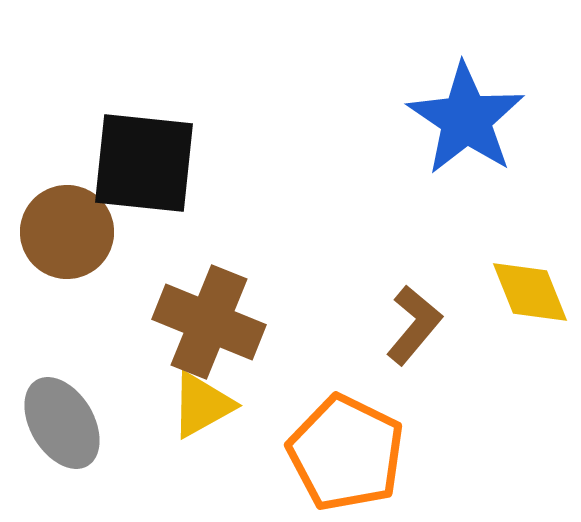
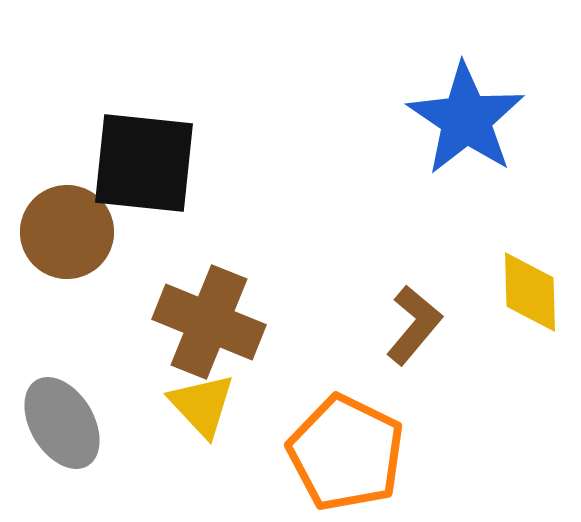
yellow diamond: rotated 20 degrees clockwise
yellow triangle: rotated 44 degrees counterclockwise
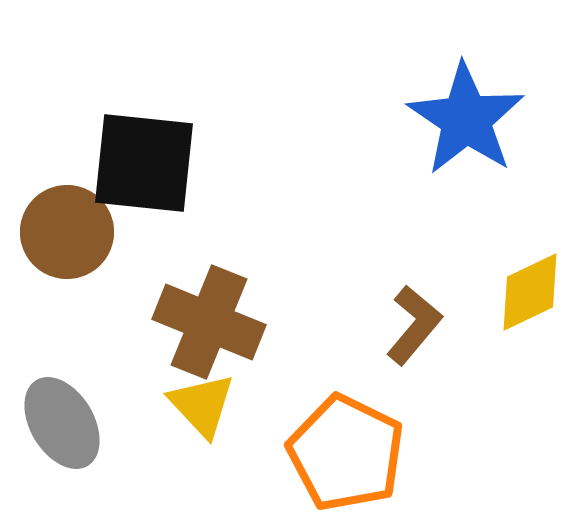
yellow diamond: rotated 66 degrees clockwise
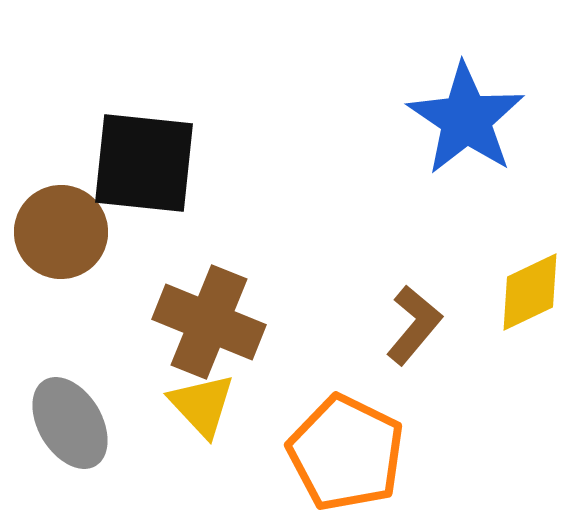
brown circle: moved 6 px left
gray ellipse: moved 8 px right
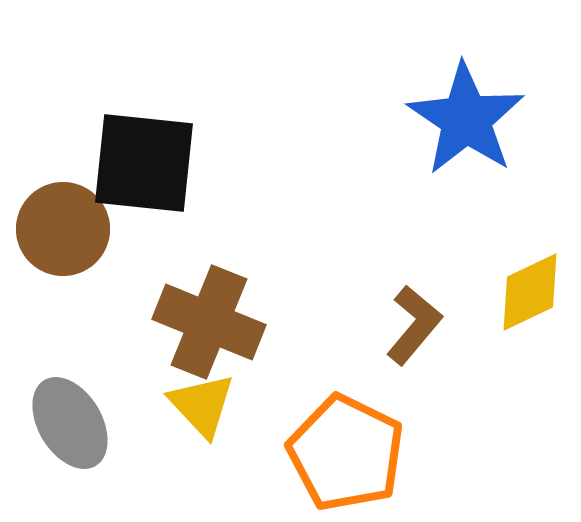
brown circle: moved 2 px right, 3 px up
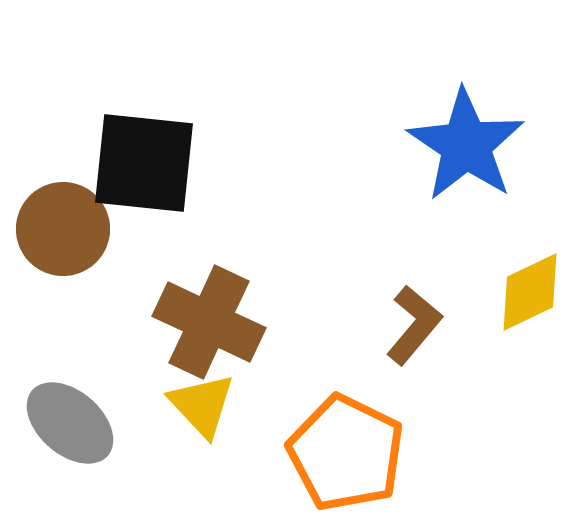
blue star: moved 26 px down
brown cross: rotated 3 degrees clockwise
gray ellipse: rotated 18 degrees counterclockwise
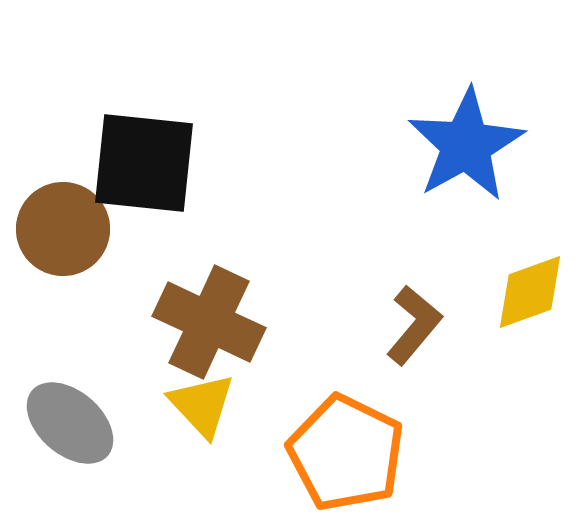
blue star: rotated 9 degrees clockwise
yellow diamond: rotated 6 degrees clockwise
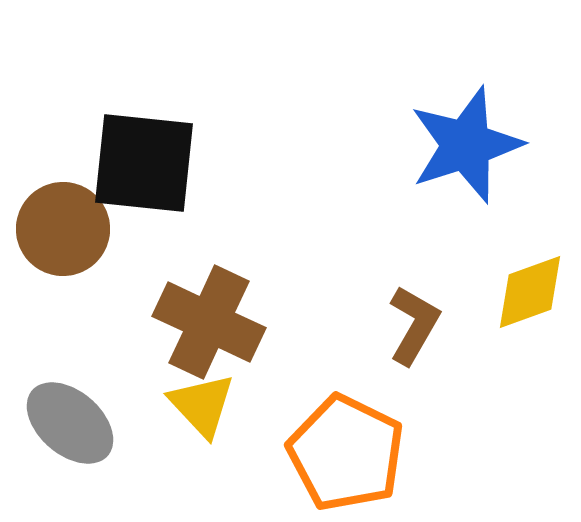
blue star: rotated 11 degrees clockwise
brown L-shape: rotated 10 degrees counterclockwise
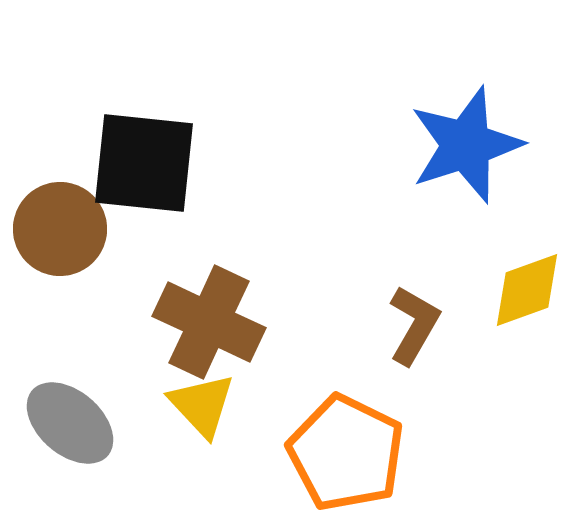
brown circle: moved 3 px left
yellow diamond: moved 3 px left, 2 px up
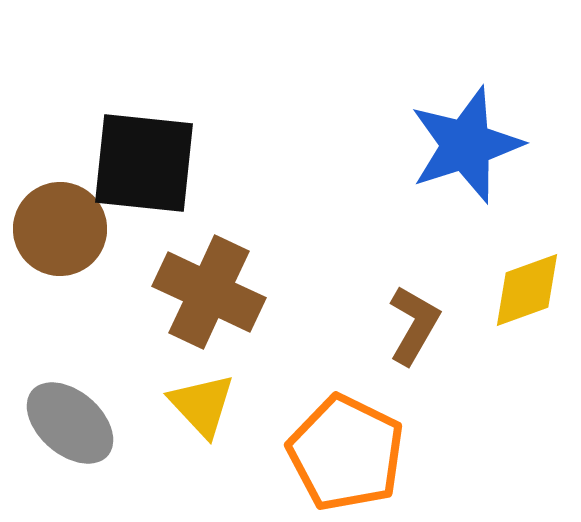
brown cross: moved 30 px up
